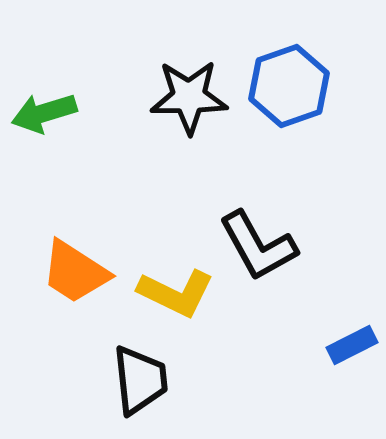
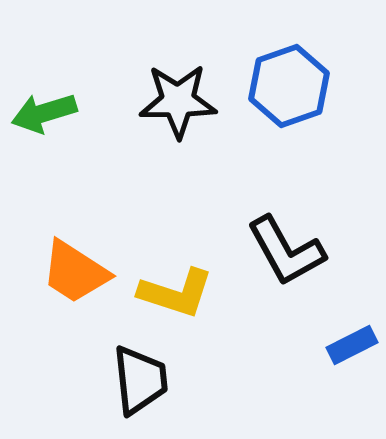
black star: moved 11 px left, 4 px down
black L-shape: moved 28 px right, 5 px down
yellow L-shape: rotated 8 degrees counterclockwise
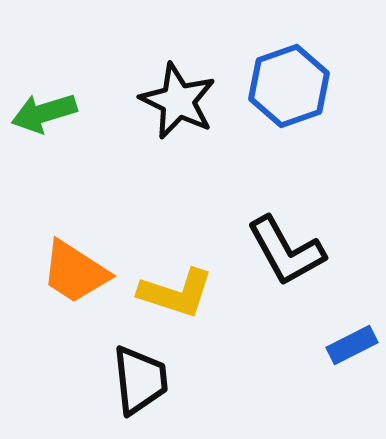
black star: rotated 26 degrees clockwise
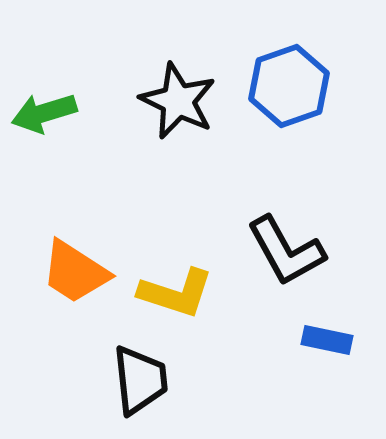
blue rectangle: moved 25 px left, 5 px up; rotated 39 degrees clockwise
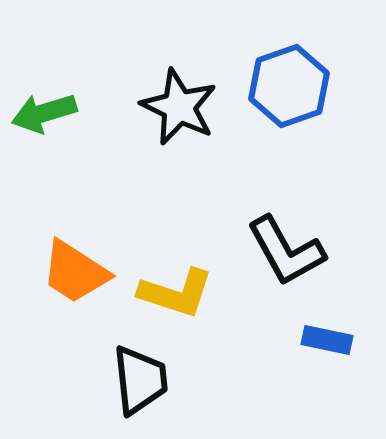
black star: moved 1 px right, 6 px down
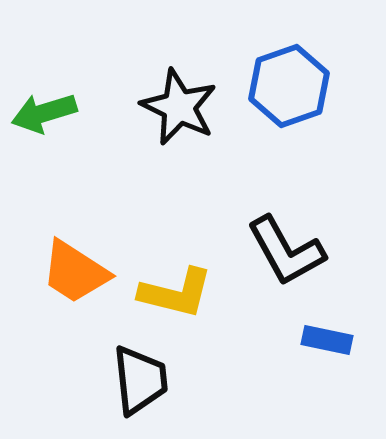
yellow L-shape: rotated 4 degrees counterclockwise
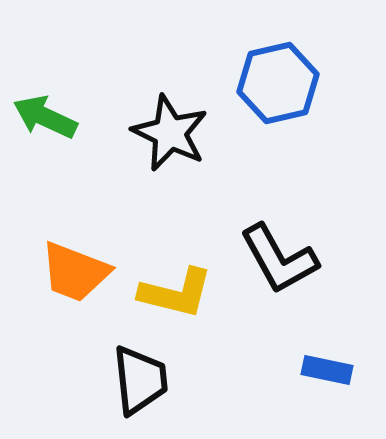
blue hexagon: moved 11 px left, 3 px up; rotated 6 degrees clockwise
black star: moved 9 px left, 26 px down
green arrow: moved 1 px right, 4 px down; rotated 42 degrees clockwise
black L-shape: moved 7 px left, 8 px down
orange trapezoid: rotated 12 degrees counterclockwise
blue rectangle: moved 30 px down
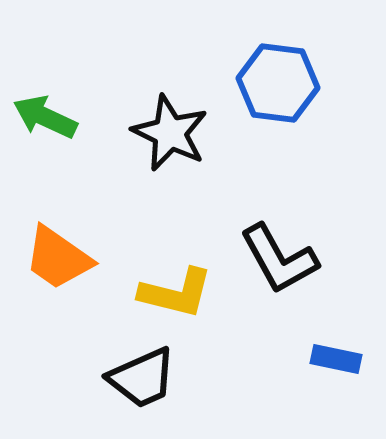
blue hexagon: rotated 20 degrees clockwise
orange trapezoid: moved 17 px left, 14 px up; rotated 14 degrees clockwise
blue rectangle: moved 9 px right, 11 px up
black trapezoid: moved 2 px right, 2 px up; rotated 72 degrees clockwise
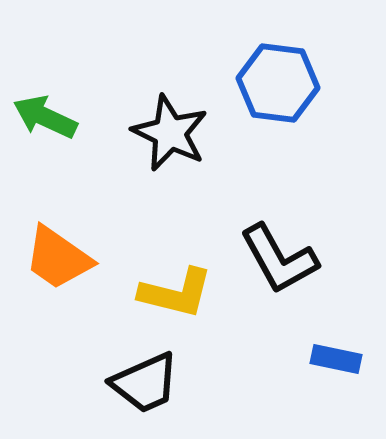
black trapezoid: moved 3 px right, 5 px down
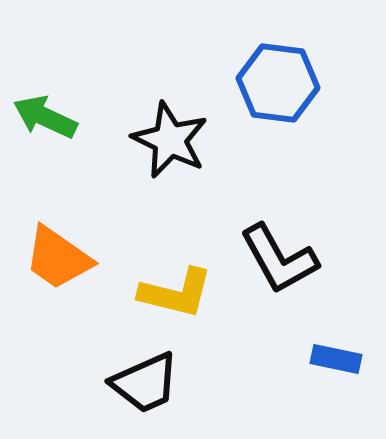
black star: moved 7 px down
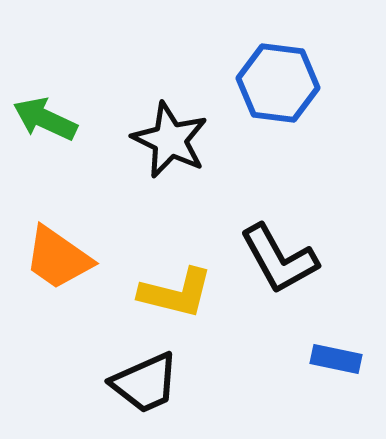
green arrow: moved 2 px down
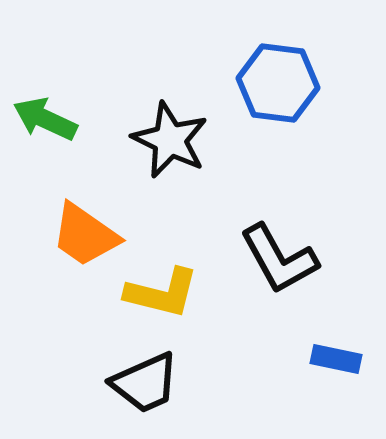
orange trapezoid: moved 27 px right, 23 px up
yellow L-shape: moved 14 px left
